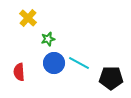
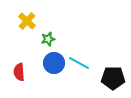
yellow cross: moved 1 px left, 3 px down
black pentagon: moved 2 px right
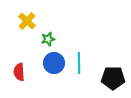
cyan line: rotated 60 degrees clockwise
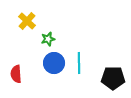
red semicircle: moved 3 px left, 2 px down
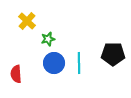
black pentagon: moved 24 px up
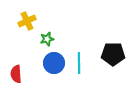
yellow cross: rotated 24 degrees clockwise
green star: moved 1 px left
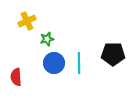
red semicircle: moved 3 px down
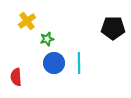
yellow cross: rotated 12 degrees counterclockwise
black pentagon: moved 26 px up
